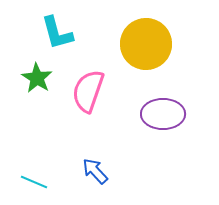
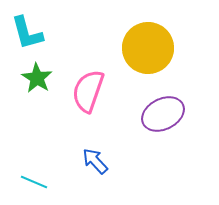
cyan L-shape: moved 30 px left
yellow circle: moved 2 px right, 4 px down
purple ellipse: rotated 27 degrees counterclockwise
blue arrow: moved 10 px up
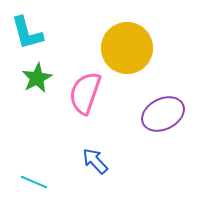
yellow circle: moved 21 px left
green star: rotated 12 degrees clockwise
pink semicircle: moved 3 px left, 2 px down
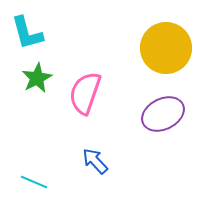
yellow circle: moved 39 px right
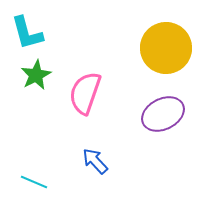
green star: moved 1 px left, 3 px up
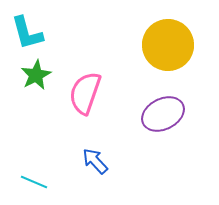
yellow circle: moved 2 px right, 3 px up
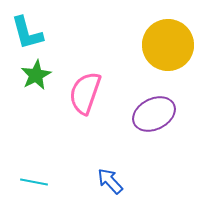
purple ellipse: moved 9 px left
blue arrow: moved 15 px right, 20 px down
cyan line: rotated 12 degrees counterclockwise
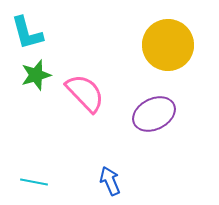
green star: rotated 12 degrees clockwise
pink semicircle: rotated 117 degrees clockwise
blue arrow: rotated 20 degrees clockwise
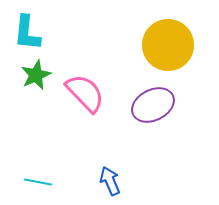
cyan L-shape: rotated 21 degrees clockwise
green star: rotated 8 degrees counterclockwise
purple ellipse: moved 1 px left, 9 px up
cyan line: moved 4 px right
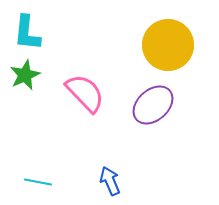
green star: moved 11 px left
purple ellipse: rotated 15 degrees counterclockwise
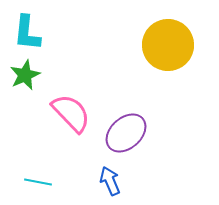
pink semicircle: moved 14 px left, 20 px down
purple ellipse: moved 27 px left, 28 px down
